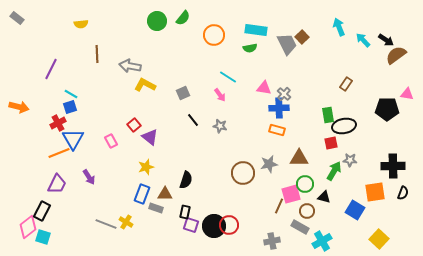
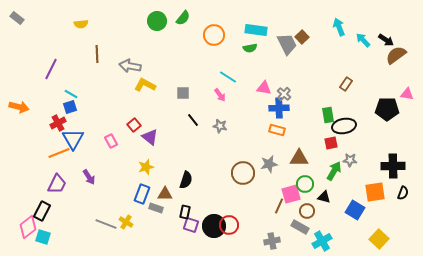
gray square at (183, 93): rotated 24 degrees clockwise
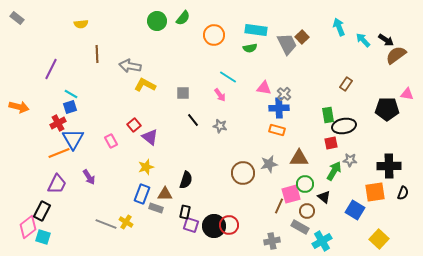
black cross at (393, 166): moved 4 px left
black triangle at (324, 197): rotated 24 degrees clockwise
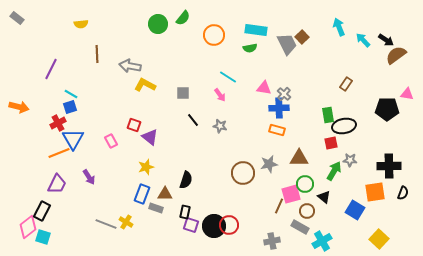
green circle at (157, 21): moved 1 px right, 3 px down
red square at (134, 125): rotated 32 degrees counterclockwise
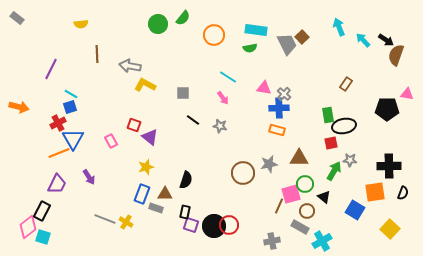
brown semicircle at (396, 55): rotated 35 degrees counterclockwise
pink arrow at (220, 95): moved 3 px right, 3 px down
black line at (193, 120): rotated 16 degrees counterclockwise
gray line at (106, 224): moved 1 px left, 5 px up
yellow square at (379, 239): moved 11 px right, 10 px up
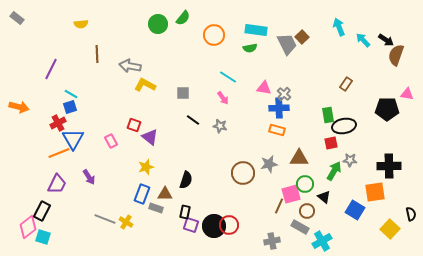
black semicircle at (403, 193): moved 8 px right, 21 px down; rotated 32 degrees counterclockwise
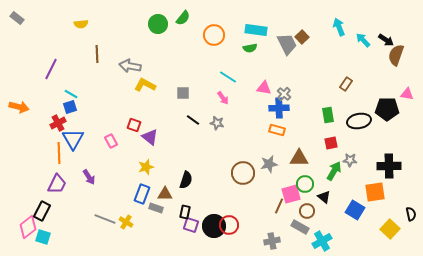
gray star at (220, 126): moved 3 px left, 3 px up
black ellipse at (344, 126): moved 15 px right, 5 px up
orange line at (59, 153): rotated 70 degrees counterclockwise
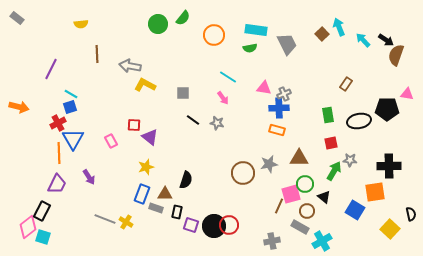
brown square at (302, 37): moved 20 px right, 3 px up
gray cross at (284, 94): rotated 24 degrees clockwise
red square at (134, 125): rotated 16 degrees counterclockwise
black rectangle at (185, 212): moved 8 px left
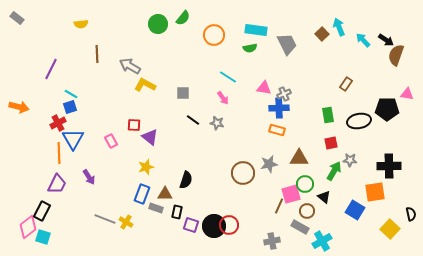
gray arrow at (130, 66): rotated 20 degrees clockwise
